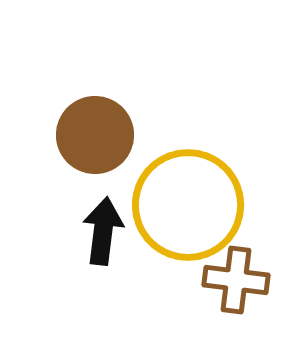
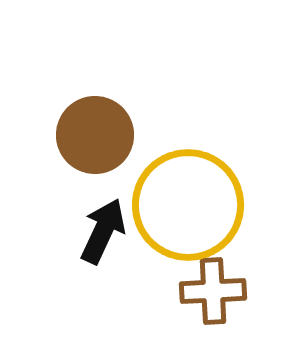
black arrow: rotated 18 degrees clockwise
brown cross: moved 23 px left, 11 px down; rotated 10 degrees counterclockwise
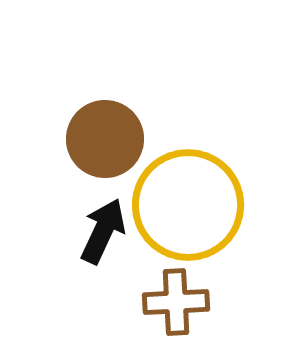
brown circle: moved 10 px right, 4 px down
brown cross: moved 37 px left, 11 px down
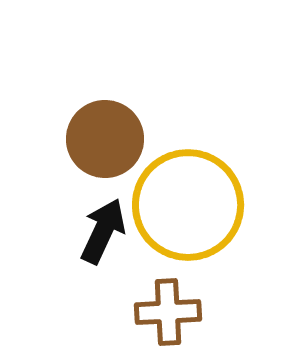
brown cross: moved 8 px left, 10 px down
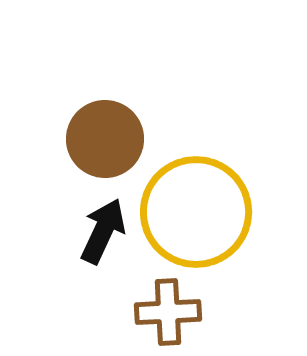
yellow circle: moved 8 px right, 7 px down
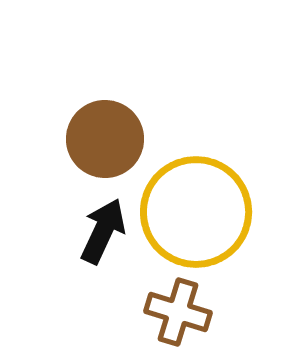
brown cross: moved 10 px right; rotated 20 degrees clockwise
